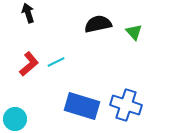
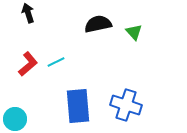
red L-shape: moved 1 px left
blue rectangle: moved 4 px left; rotated 68 degrees clockwise
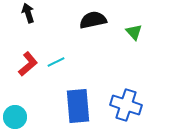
black semicircle: moved 5 px left, 4 px up
cyan circle: moved 2 px up
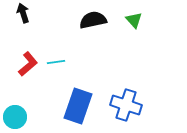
black arrow: moved 5 px left
green triangle: moved 12 px up
cyan line: rotated 18 degrees clockwise
blue rectangle: rotated 24 degrees clockwise
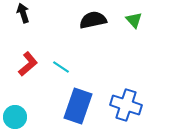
cyan line: moved 5 px right, 5 px down; rotated 42 degrees clockwise
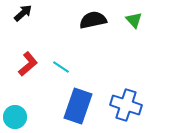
black arrow: rotated 66 degrees clockwise
